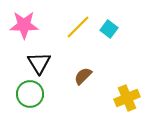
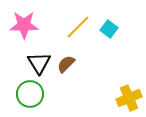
brown semicircle: moved 17 px left, 12 px up
yellow cross: moved 2 px right
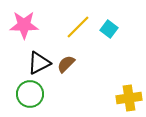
black triangle: rotated 35 degrees clockwise
yellow cross: rotated 15 degrees clockwise
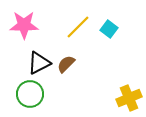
yellow cross: rotated 15 degrees counterclockwise
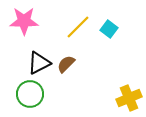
pink star: moved 4 px up
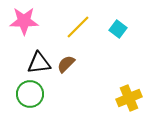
cyan square: moved 9 px right
black triangle: rotated 20 degrees clockwise
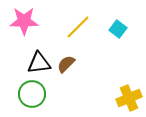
green circle: moved 2 px right
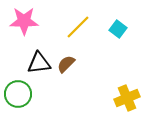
green circle: moved 14 px left
yellow cross: moved 2 px left
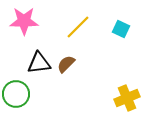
cyan square: moved 3 px right; rotated 12 degrees counterclockwise
green circle: moved 2 px left
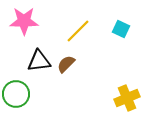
yellow line: moved 4 px down
black triangle: moved 2 px up
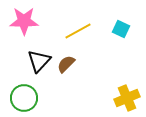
yellow line: rotated 16 degrees clockwise
black triangle: rotated 40 degrees counterclockwise
green circle: moved 8 px right, 4 px down
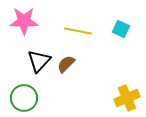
yellow line: rotated 40 degrees clockwise
